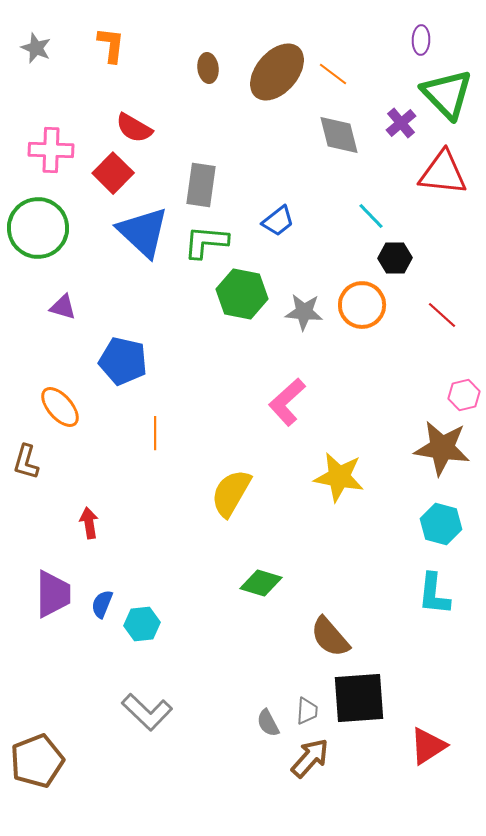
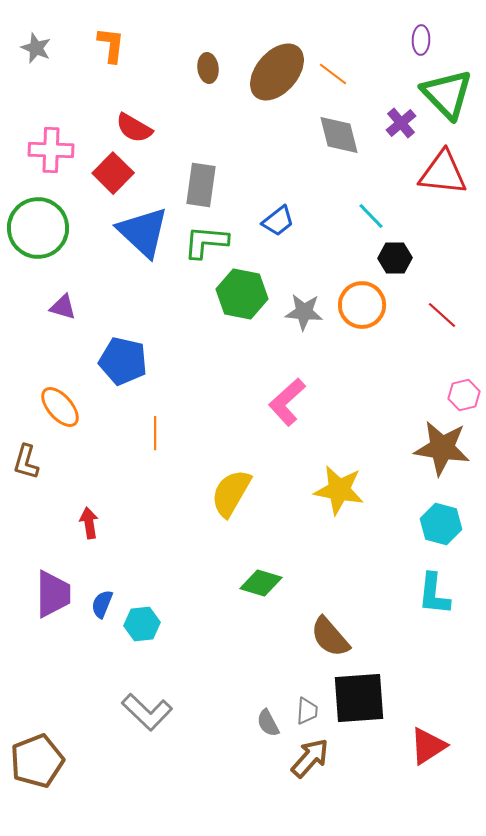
yellow star at (339, 477): moved 13 px down
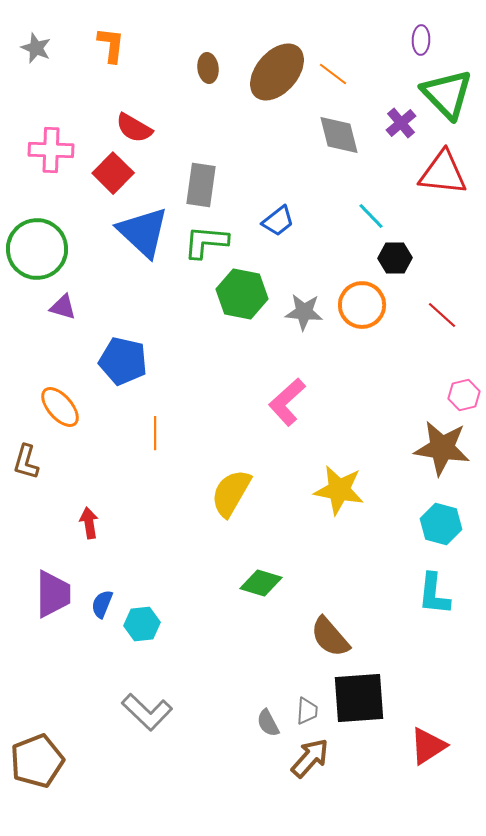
green circle at (38, 228): moved 1 px left, 21 px down
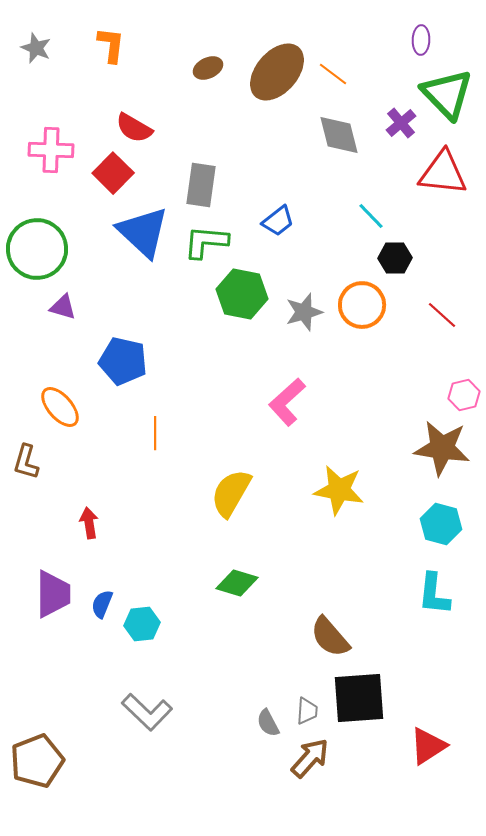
brown ellipse at (208, 68): rotated 72 degrees clockwise
gray star at (304, 312): rotated 21 degrees counterclockwise
green diamond at (261, 583): moved 24 px left
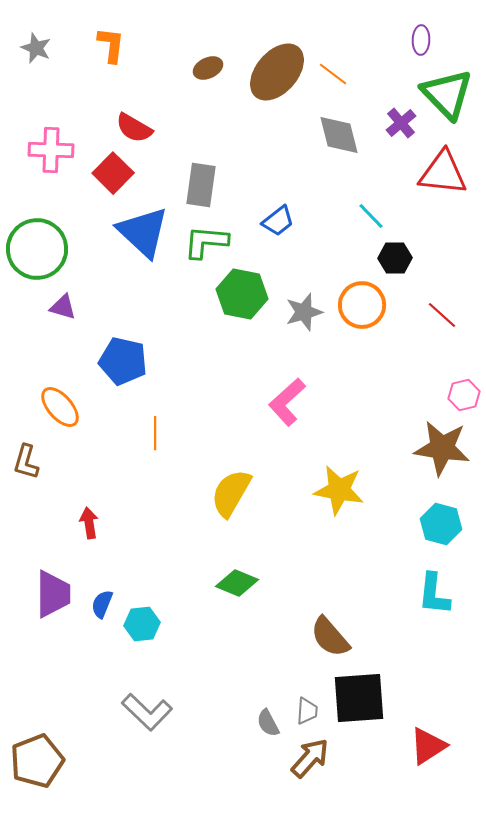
green diamond at (237, 583): rotated 6 degrees clockwise
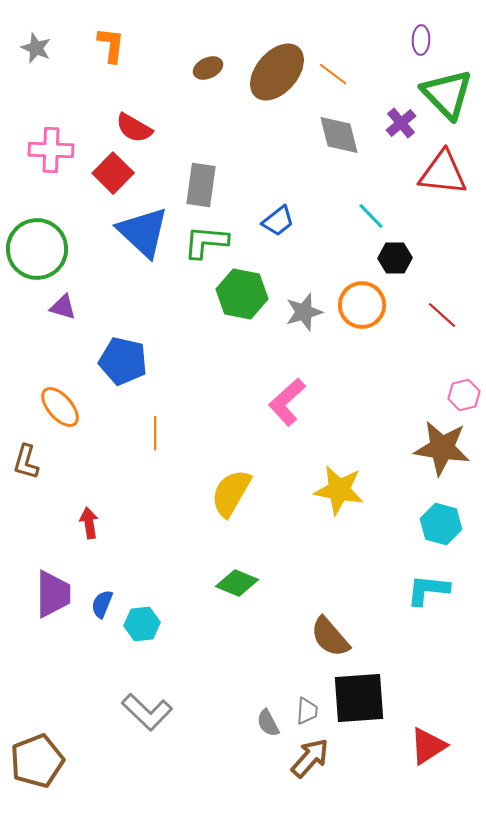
cyan L-shape at (434, 594): moved 6 px left, 4 px up; rotated 90 degrees clockwise
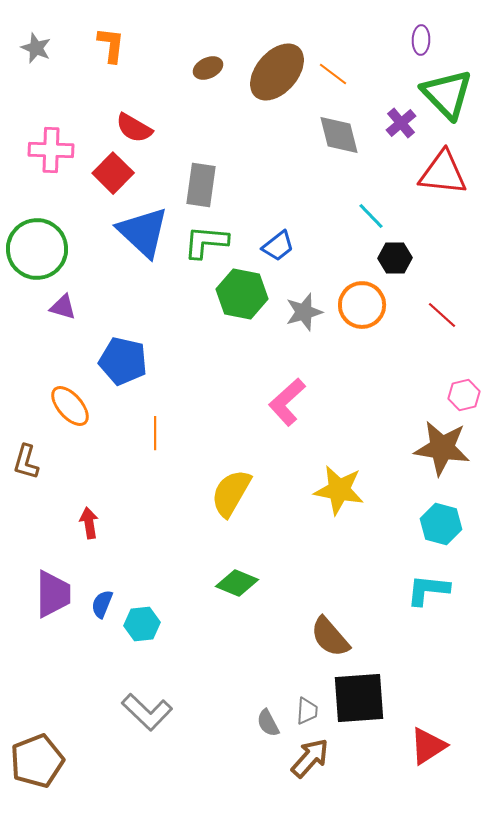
blue trapezoid at (278, 221): moved 25 px down
orange ellipse at (60, 407): moved 10 px right, 1 px up
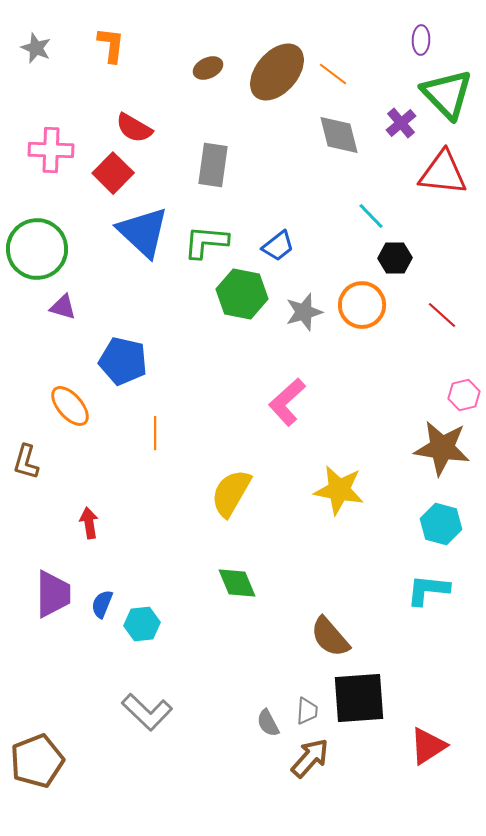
gray rectangle at (201, 185): moved 12 px right, 20 px up
green diamond at (237, 583): rotated 45 degrees clockwise
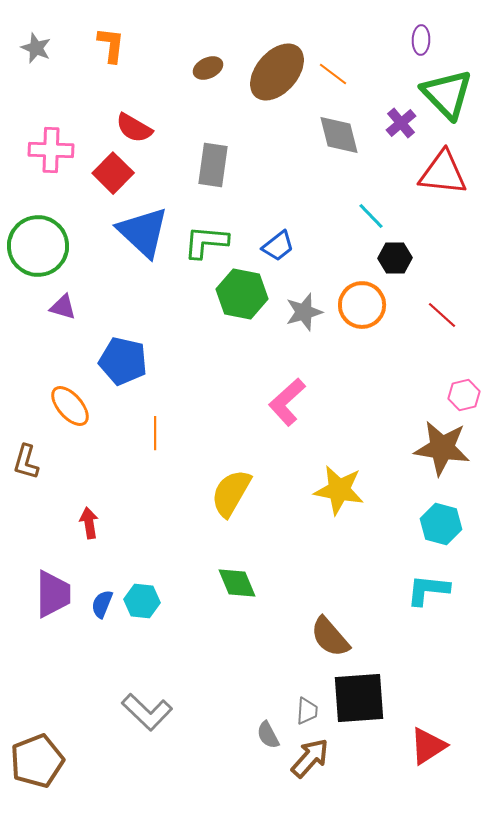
green circle at (37, 249): moved 1 px right, 3 px up
cyan hexagon at (142, 624): moved 23 px up; rotated 12 degrees clockwise
gray semicircle at (268, 723): moved 12 px down
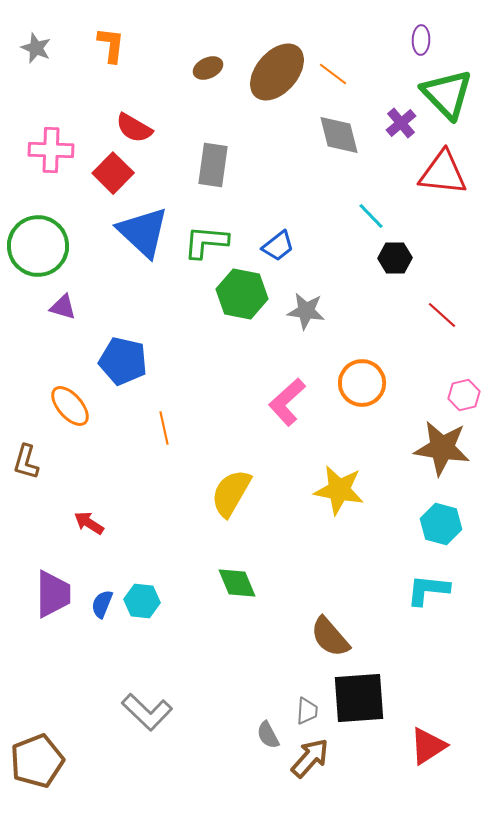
orange circle at (362, 305): moved 78 px down
gray star at (304, 312): moved 2 px right, 1 px up; rotated 24 degrees clockwise
orange line at (155, 433): moved 9 px right, 5 px up; rotated 12 degrees counterclockwise
red arrow at (89, 523): rotated 48 degrees counterclockwise
